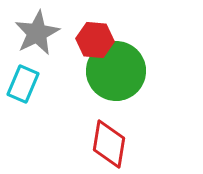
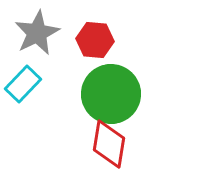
green circle: moved 5 px left, 23 px down
cyan rectangle: rotated 21 degrees clockwise
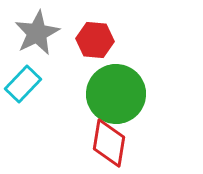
green circle: moved 5 px right
red diamond: moved 1 px up
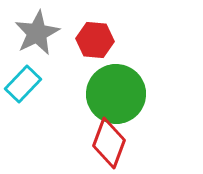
red diamond: rotated 12 degrees clockwise
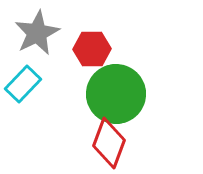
red hexagon: moved 3 px left, 9 px down; rotated 6 degrees counterclockwise
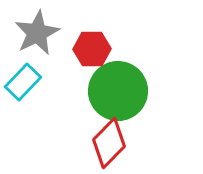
cyan rectangle: moved 2 px up
green circle: moved 2 px right, 3 px up
red diamond: rotated 24 degrees clockwise
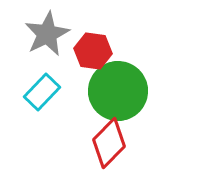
gray star: moved 10 px right, 1 px down
red hexagon: moved 1 px right, 2 px down; rotated 9 degrees clockwise
cyan rectangle: moved 19 px right, 10 px down
